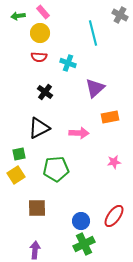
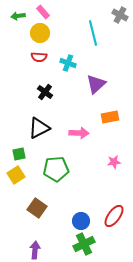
purple triangle: moved 1 px right, 4 px up
brown square: rotated 36 degrees clockwise
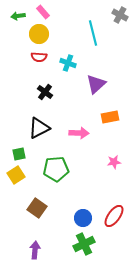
yellow circle: moved 1 px left, 1 px down
blue circle: moved 2 px right, 3 px up
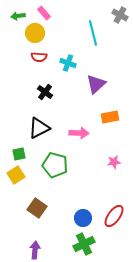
pink rectangle: moved 1 px right, 1 px down
yellow circle: moved 4 px left, 1 px up
green pentagon: moved 1 px left, 4 px up; rotated 20 degrees clockwise
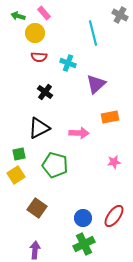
green arrow: rotated 24 degrees clockwise
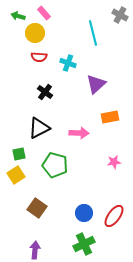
blue circle: moved 1 px right, 5 px up
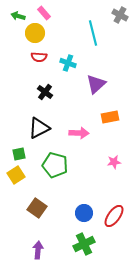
purple arrow: moved 3 px right
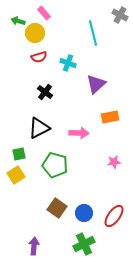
green arrow: moved 5 px down
red semicircle: rotated 21 degrees counterclockwise
brown square: moved 20 px right
purple arrow: moved 4 px left, 4 px up
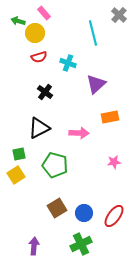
gray cross: moved 1 px left; rotated 14 degrees clockwise
brown square: rotated 24 degrees clockwise
green cross: moved 3 px left
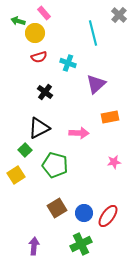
green square: moved 6 px right, 4 px up; rotated 32 degrees counterclockwise
red ellipse: moved 6 px left
